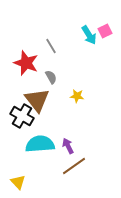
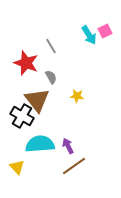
yellow triangle: moved 1 px left, 15 px up
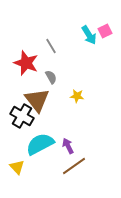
cyan semicircle: rotated 24 degrees counterclockwise
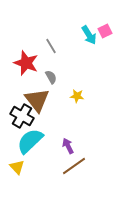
cyan semicircle: moved 10 px left, 3 px up; rotated 16 degrees counterclockwise
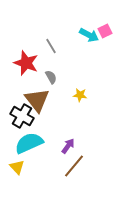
cyan arrow: rotated 30 degrees counterclockwise
yellow star: moved 3 px right, 1 px up
cyan semicircle: moved 1 px left, 2 px down; rotated 20 degrees clockwise
purple arrow: rotated 63 degrees clockwise
brown line: rotated 15 degrees counterclockwise
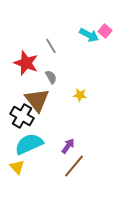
pink square: rotated 24 degrees counterclockwise
cyan semicircle: moved 1 px down
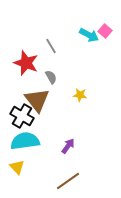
cyan semicircle: moved 4 px left, 3 px up; rotated 16 degrees clockwise
brown line: moved 6 px left, 15 px down; rotated 15 degrees clockwise
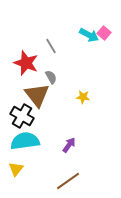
pink square: moved 1 px left, 2 px down
yellow star: moved 3 px right, 2 px down
brown triangle: moved 5 px up
purple arrow: moved 1 px right, 1 px up
yellow triangle: moved 1 px left, 2 px down; rotated 21 degrees clockwise
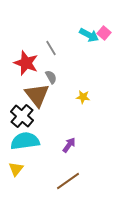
gray line: moved 2 px down
black cross: rotated 10 degrees clockwise
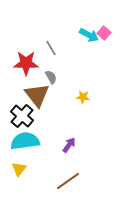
red star: rotated 20 degrees counterclockwise
yellow triangle: moved 3 px right
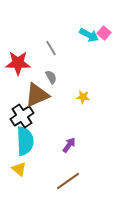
red star: moved 8 px left
brown triangle: rotated 44 degrees clockwise
black cross: rotated 15 degrees clockwise
cyan semicircle: rotated 96 degrees clockwise
yellow triangle: rotated 28 degrees counterclockwise
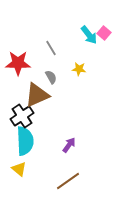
cyan arrow: rotated 24 degrees clockwise
yellow star: moved 4 px left, 28 px up
